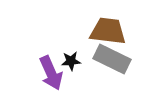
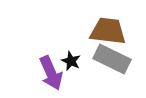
black star: rotated 30 degrees clockwise
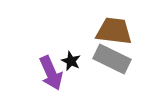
brown trapezoid: moved 6 px right
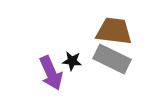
black star: moved 1 px right; rotated 18 degrees counterclockwise
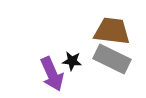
brown trapezoid: moved 2 px left
purple arrow: moved 1 px right, 1 px down
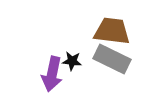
purple arrow: rotated 36 degrees clockwise
